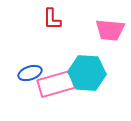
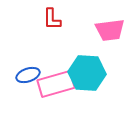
pink trapezoid: rotated 12 degrees counterclockwise
blue ellipse: moved 2 px left, 2 px down
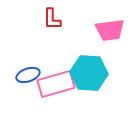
cyan hexagon: moved 2 px right
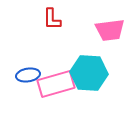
blue ellipse: rotated 10 degrees clockwise
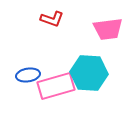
red L-shape: rotated 70 degrees counterclockwise
pink trapezoid: moved 2 px left, 1 px up
pink rectangle: moved 2 px down
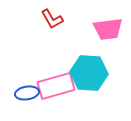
red L-shape: rotated 40 degrees clockwise
blue ellipse: moved 1 px left, 18 px down
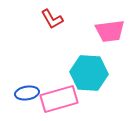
pink trapezoid: moved 2 px right, 2 px down
pink rectangle: moved 3 px right, 13 px down
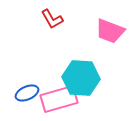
pink trapezoid: rotated 28 degrees clockwise
cyan hexagon: moved 8 px left, 5 px down
blue ellipse: rotated 15 degrees counterclockwise
